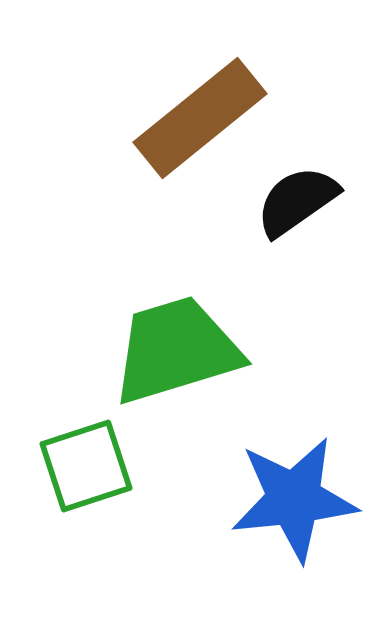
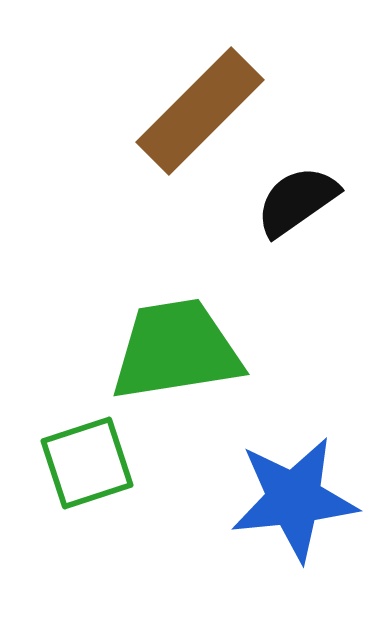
brown rectangle: moved 7 px up; rotated 6 degrees counterclockwise
green trapezoid: rotated 8 degrees clockwise
green square: moved 1 px right, 3 px up
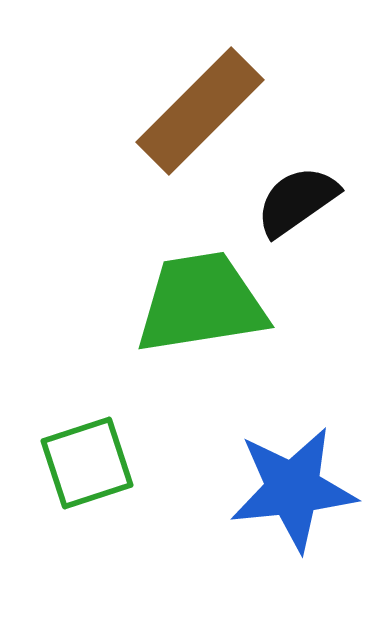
green trapezoid: moved 25 px right, 47 px up
blue star: moved 1 px left, 10 px up
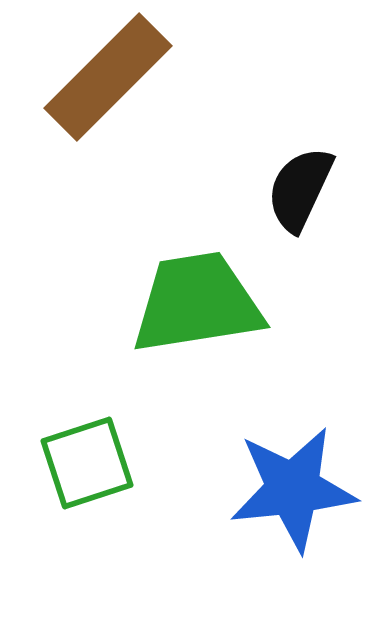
brown rectangle: moved 92 px left, 34 px up
black semicircle: moved 3 px right, 12 px up; rotated 30 degrees counterclockwise
green trapezoid: moved 4 px left
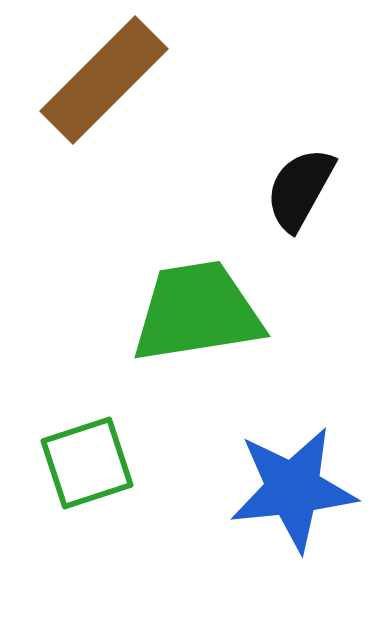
brown rectangle: moved 4 px left, 3 px down
black semicircle: rotated 4 degrees clockwise
green trapezoid: moved 9 px down
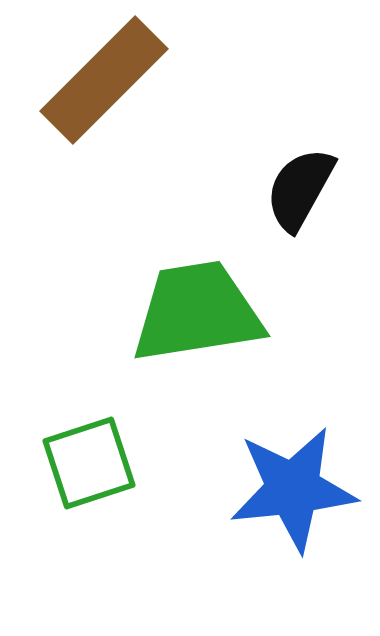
green square: moved 2 px right
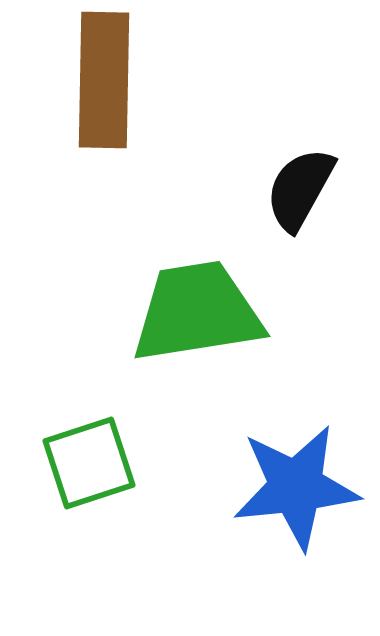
brown rectangle: rotated 44 degrees counterclockwise
blue star: moved 3 px right, 2 px up
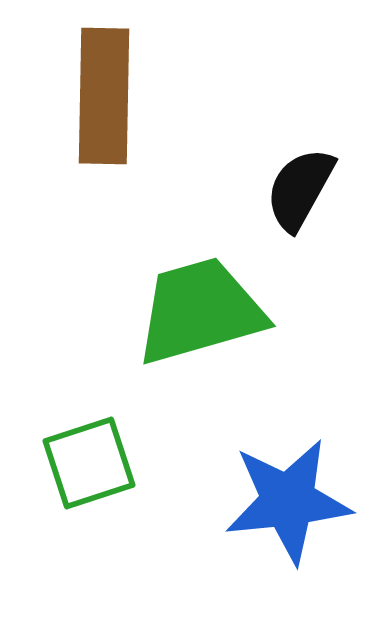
brown rectangle: moved 16 px down
green trapezoid: moved 3 px right, 1 px up; rotated 7 degrees counterclockwise
blue star: moved 8 px left, 14 px down
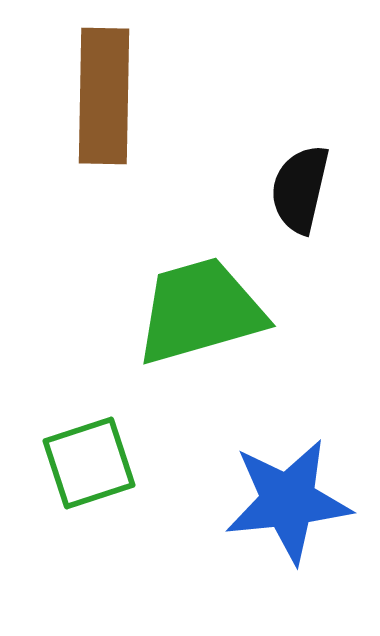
black semicircle: rotated 16 degrees counterclockwise
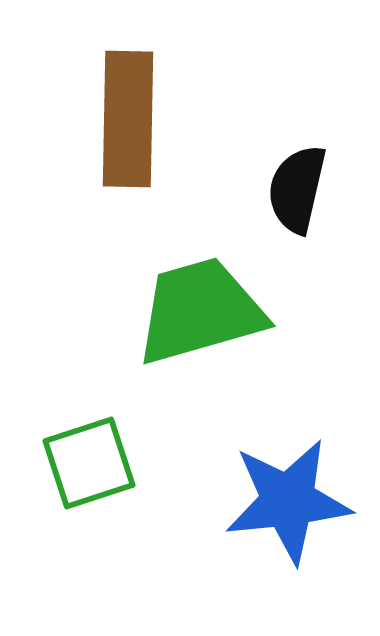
brown rectangle: moved 24 px right, 23 px down
black semicircle: moved 3 px left
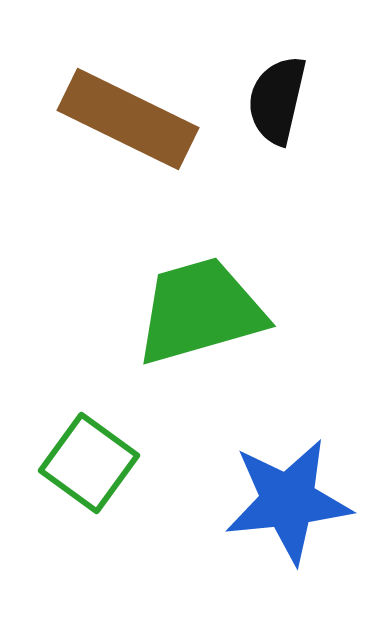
brown rectangle: rotated 65 degrees counterclockwise
black semicircle: moved 20 px left, 89 px up
green square: rotated 36 degrees counterclockwise
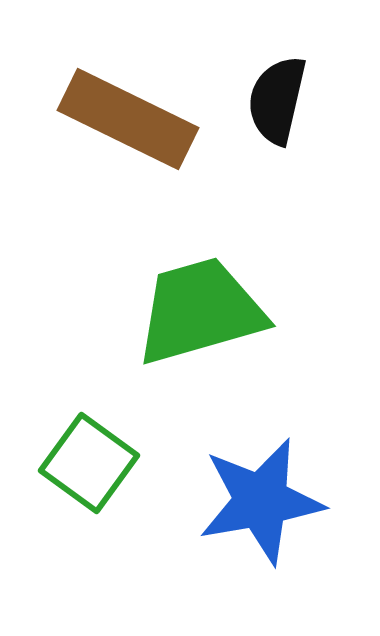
blue star: moved 27 px left; rotated 4 degrees counterclockwise
